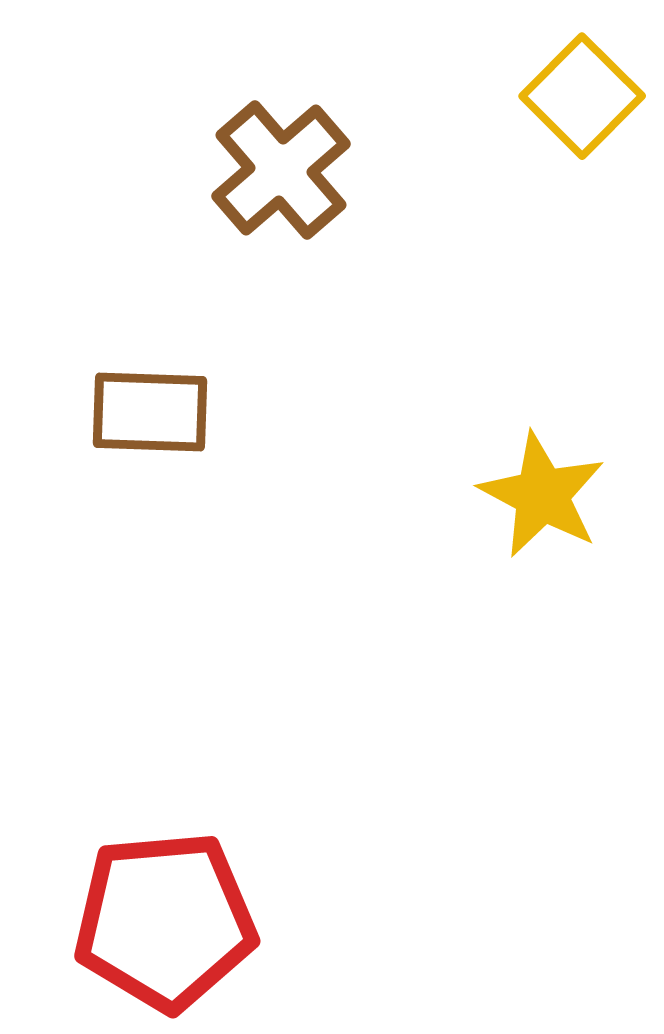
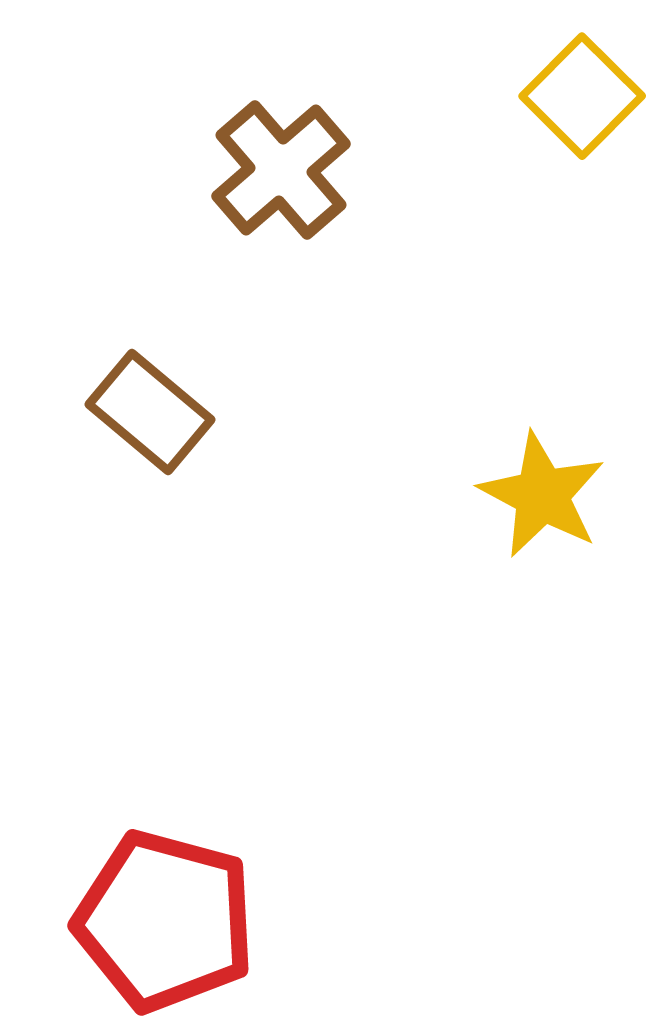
brown rectangle: rotated 38 degrees clockwise
red pentagon: rotated 20 degrees clockwise
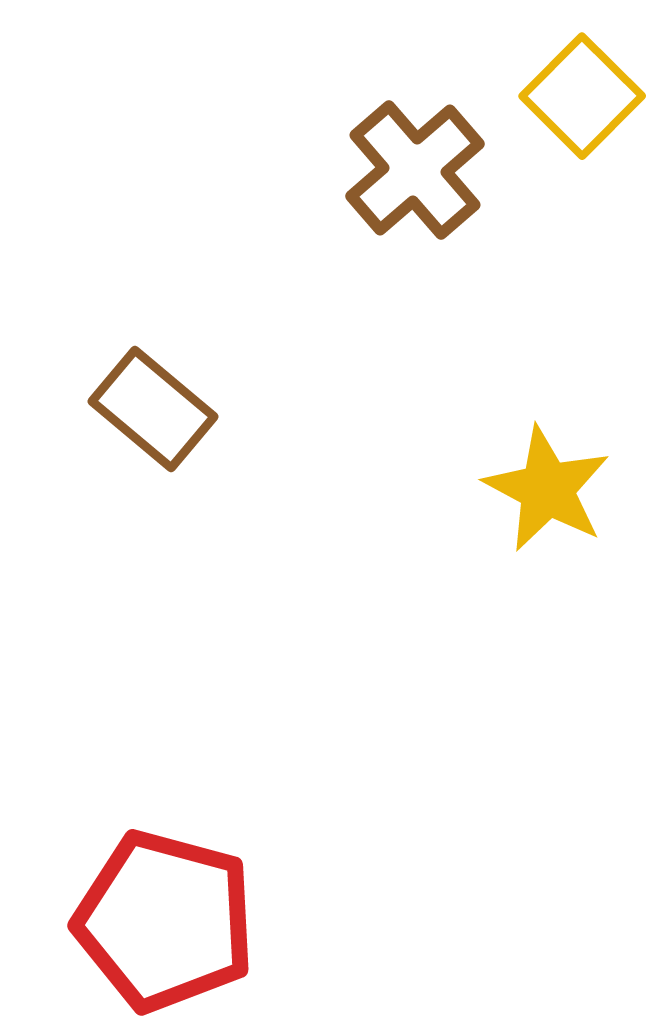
brown cross: moved 134 px right
brown rectangle: moved 3 px right, 3 px up
yellow star: moved 5 px right, 6 px up
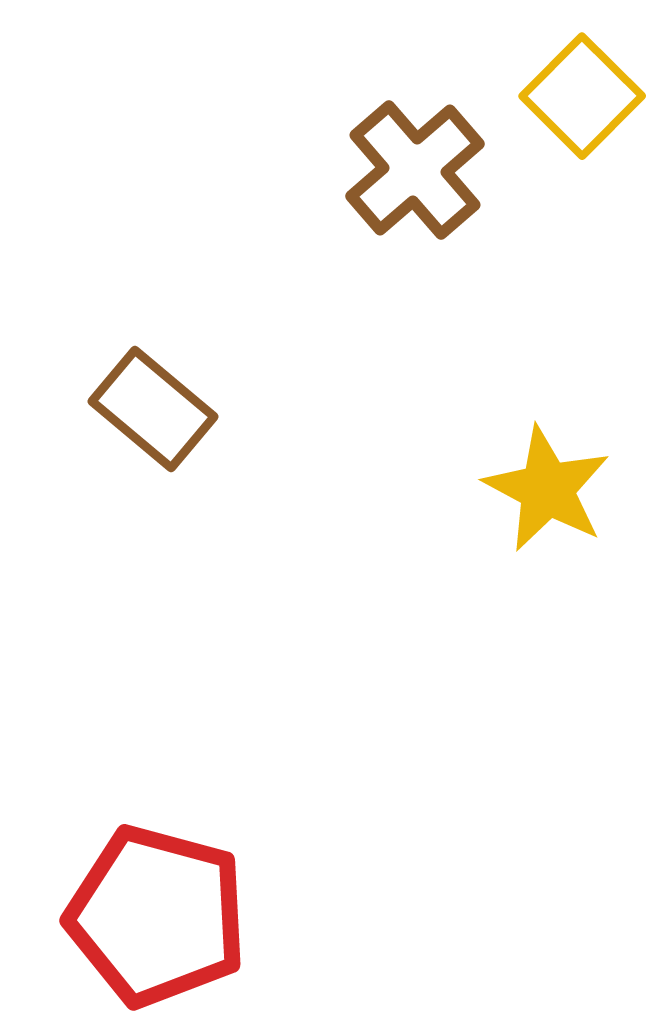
red pentagon: moved 8 px left, 5 px up
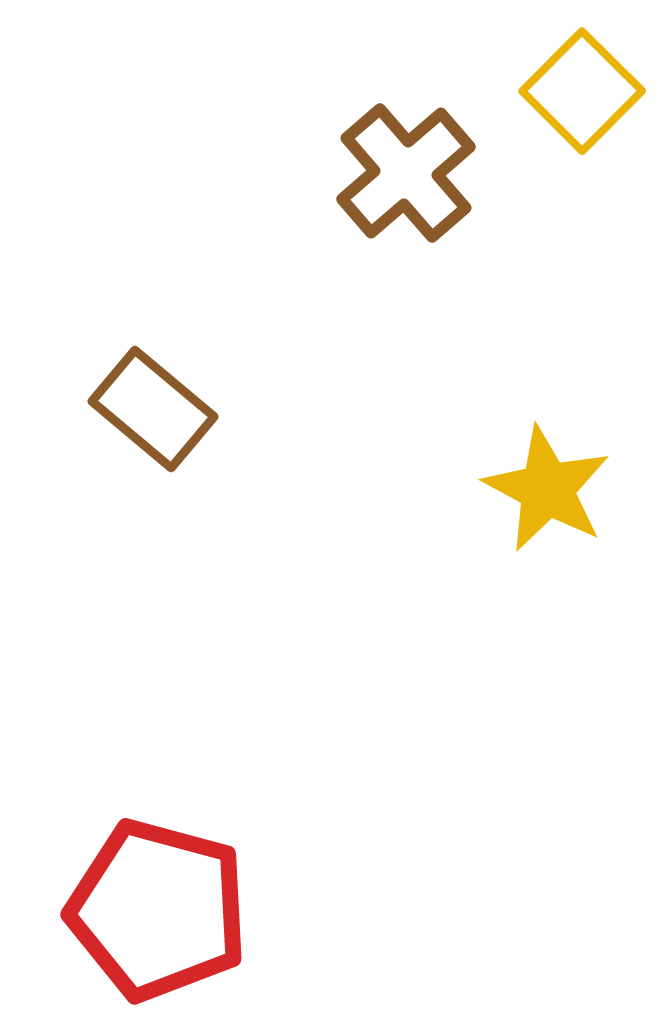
yellow square: moved 5 px up
brown cross: moved 9 px left, 3 px down
red pentagon: moved 1 px right, 6 px up
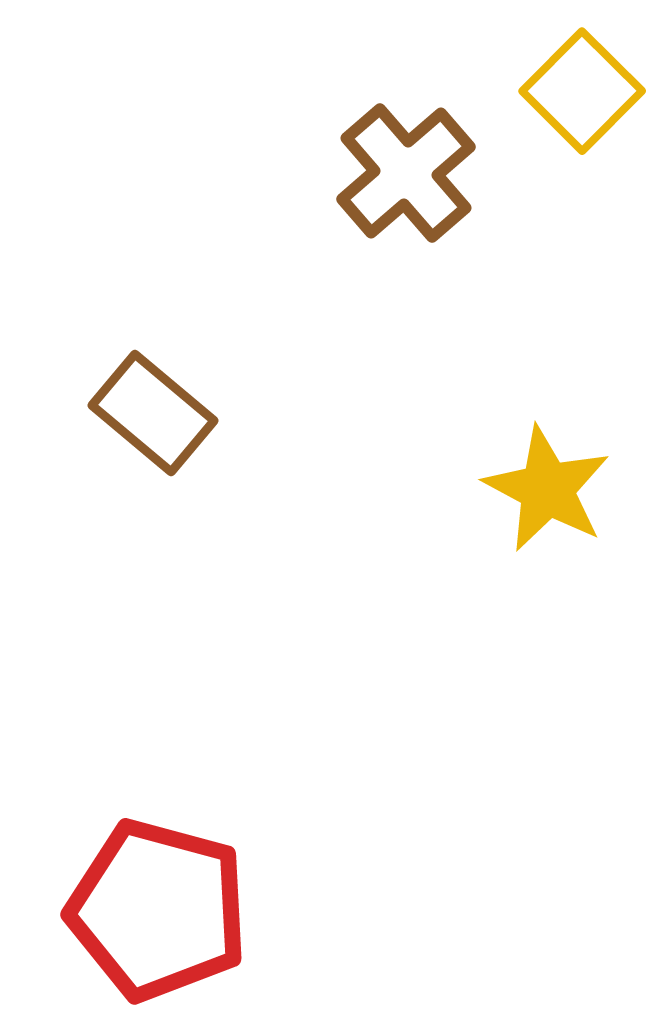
brown rectangle: moved 4 px down
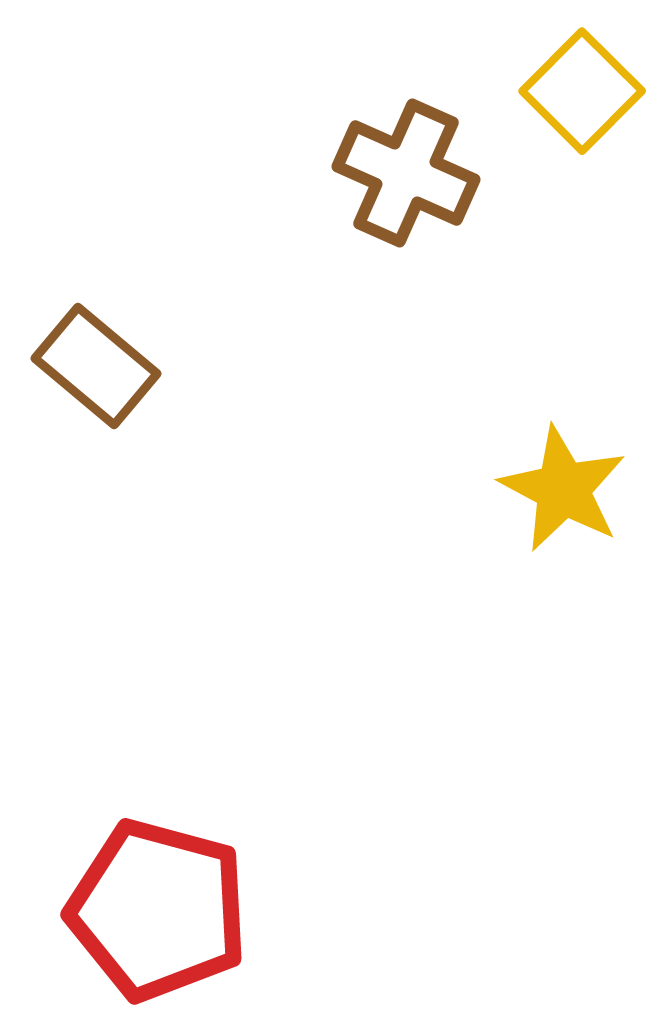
brown cross: rotated 25 degrees counterclockwise
brown rectangle: moved 57 px left, 47 px up
yellow star: moved 16 px right
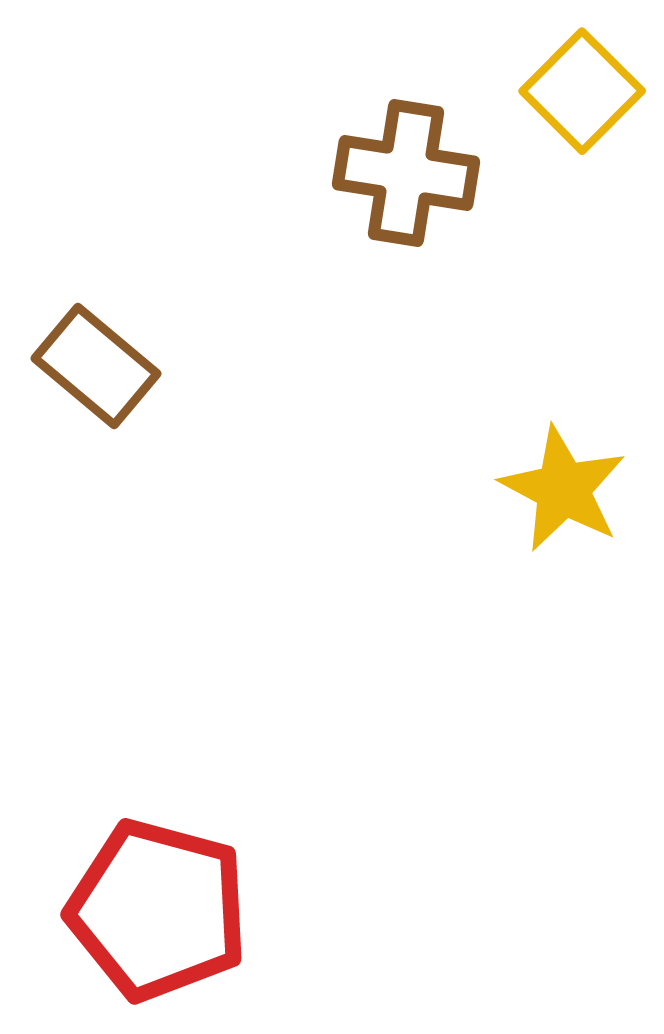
brown cross: rotated 15 degrees counterclockwise
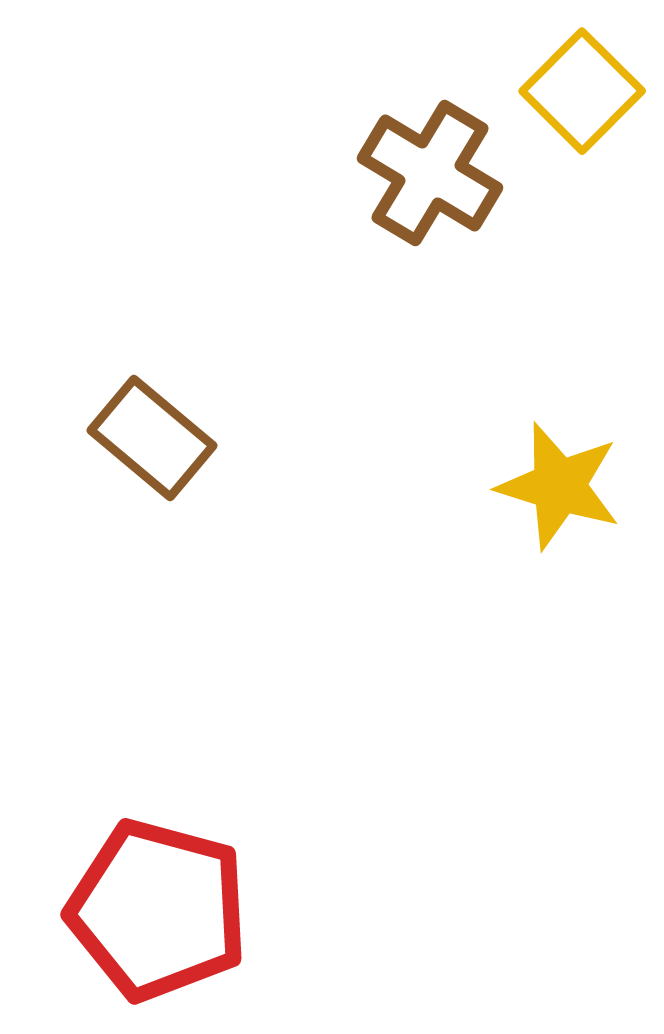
brown cross: moved 24 px right; rotated 22 degrees clockwise
brown rectangle: moved 56 px right, 72 px down
yellow star: moved 4 px left, 3 px up; rotated 11 degrees counterclockwise
